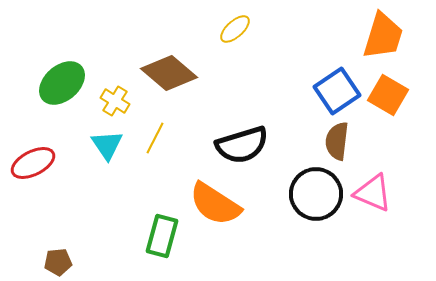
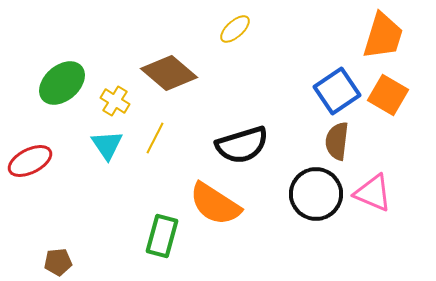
red ellipse: moved 3 px left, 2 px up
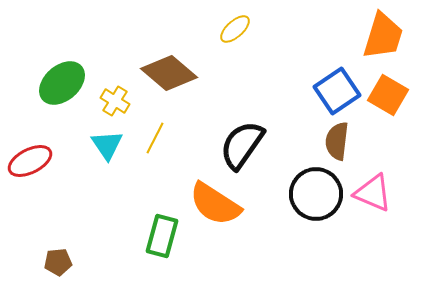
black semicircle: rotated 142 degrees clockwise
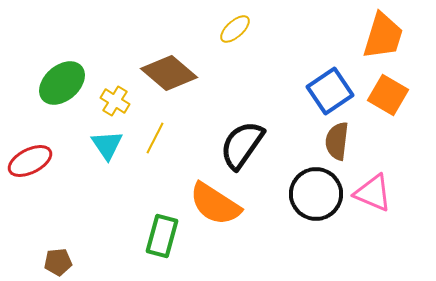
blue square: moved 7 px left
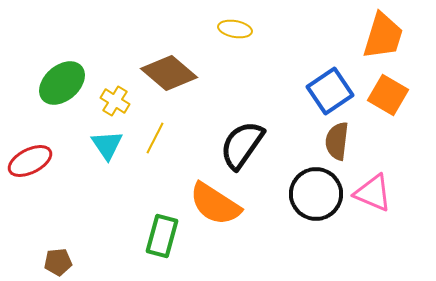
yellow ellipse: rotated 52 degrees clockwise
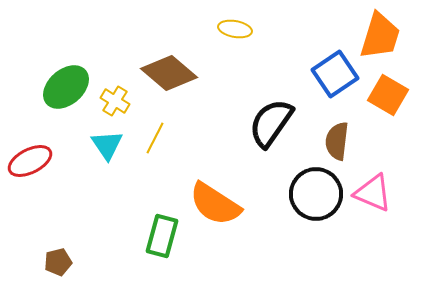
orange trapezoid: moved 3 px left
green ellipse: moved 4 px right, 4 px down
blue square: moved 5 px right, 17 px up
black semicircle: moved 29 px right, 22 px up
brown pentagon: rotated 8 degrees counterclockwise
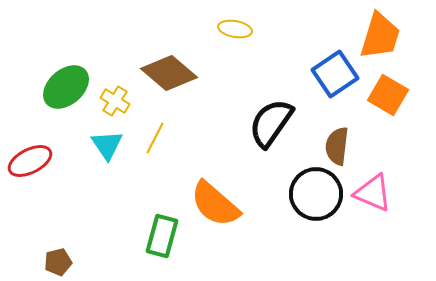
brown semicircle: moved 5 px down
orange semicircle: rotated 8 degrees clockwise
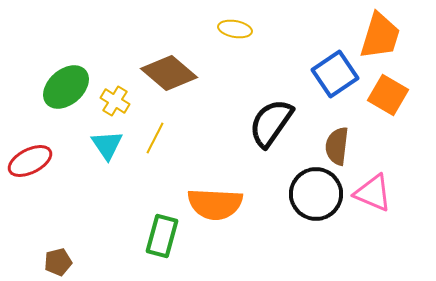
orange semicircle: rotated 38 degrees counterclockwise
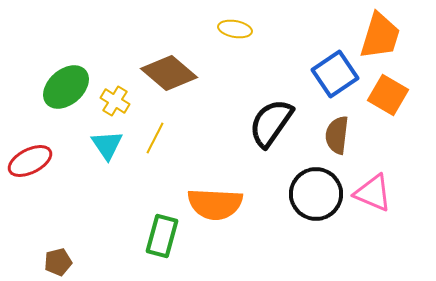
brown semicircle: moved 11 px up
